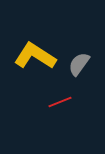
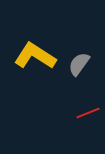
red line: moved 28 px right, 11 px down
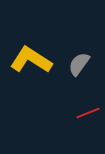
yellow L-shape: moved 4 px left, 4 px down
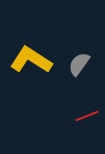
red line: moved 1 px left, 3 px down
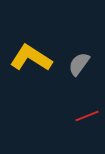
yellow L-shape: moved 2 px up
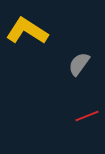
yellow L-shape: moved 4 px left, 27 px up
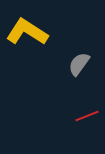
yellow L-shape: moved 1 px down
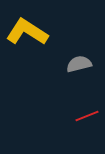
gray semicircle: rotated 40 degrees clockwise
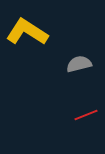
red line: moved 1 px left, 1 px up
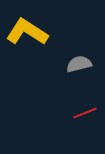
red line: moved 1 px left, 2 px up
